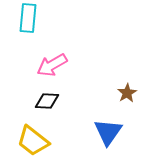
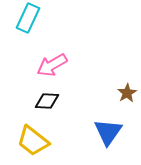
cyan rectangle: rotated 20 degrees clockwise
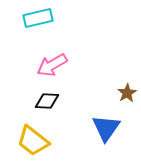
cyan rectangle: moved 10 px right; rotated 52 degrees clockwise
blue triangle: moved 2 px left, 4 px up
